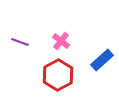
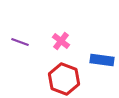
blue rectangle: rotated 50 degrees clockwise
red hexagon: moved 6 px right, 4 px down; rotated 12 degrees counterclockwise
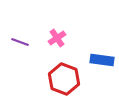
pink cross: moved 4 px left, 3 px up; rotated 18 degrees clockwise
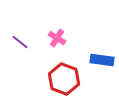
pink cross: rotated 24 degrees counterclockwise
purple line: rotated 18 degrees clockwise
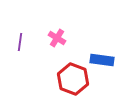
purple line: rotated 60 degrees clockwise
red hexagon: moved 9 px right
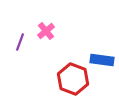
pink cross: moved 11 px left, 7 px up; rotated 18 degrees clockwise
purple line: rotated 12 degrees clockwise
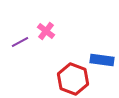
pink cross: rotated 12 degrees counterclockwise
purple line: rotated 42 degrees clockwise
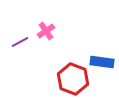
pink cross: rotated 18 degrees clockwise
blue rectangle: moved 2 px down
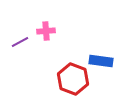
pink cross: rotated 30 degrees clockwise
blue rectangle: moved 1 px left, 1 px up
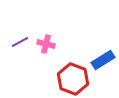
pink cross: moved 13 px down; rotated 18 degrees clockwise
blue rectangle: moved 2 px right, 1 px up; rotated 40 degrees counterclockwise
